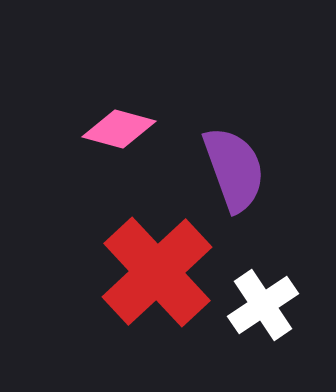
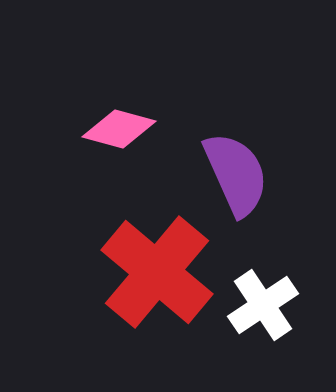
purple semicircle: moved 2 px right, 5 px down; rotated 4 degrees counterclockwise
red cross: rotated 7 degrees counterclockwise
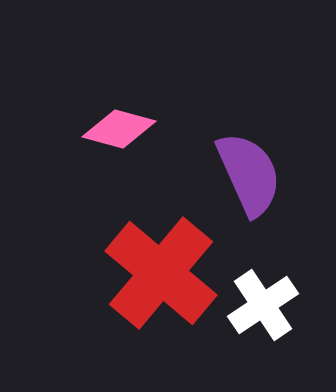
purple semicircle: moved 13 px right
red cross: moved 4 px right, 1 px down
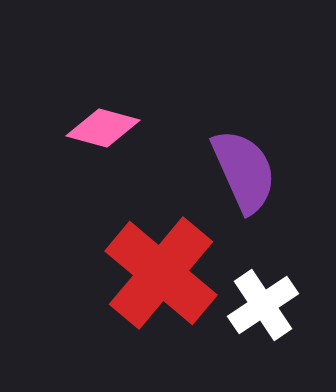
pink diamond: moved 16 px left, 1 px up
purple semicircle: moved 5 px left, 3 px up
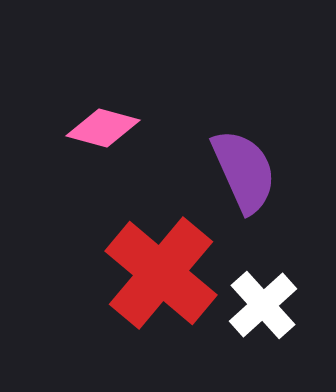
white cross: rotated 8 degrees counterclockwise
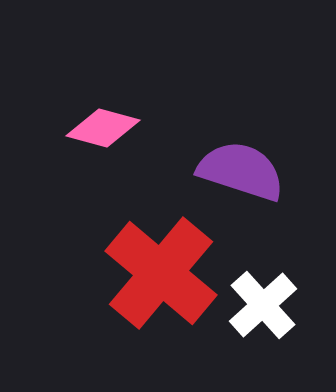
purple semicircle: moved 3 px left; rotated 48 degrees counterclockwise
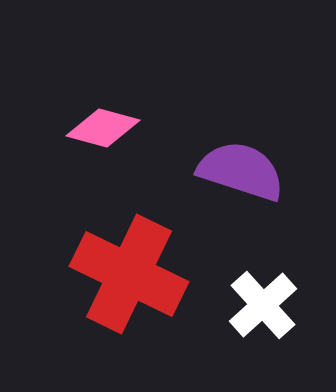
red cross: moved 32 px left, 1 px down; rotated 14 degrees counterclockwise
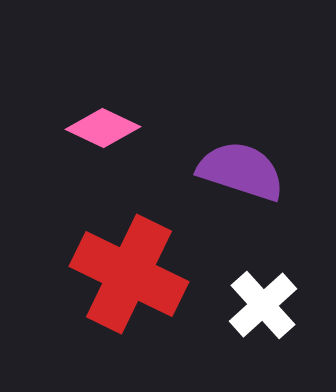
pink diamond: rotated 10 degrees clockwise
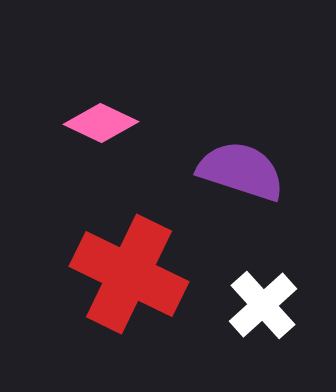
pink diamond: moved 2 px left, 5 px up
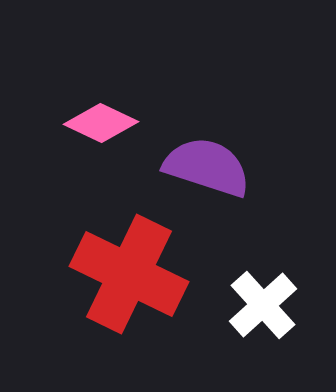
purple semicircle: moved 34 px left, 4 px up
